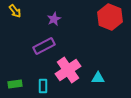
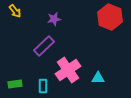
purple star: rotated 16 degrees clockwise
purple rectangle: rotated 15 degrees counterclockwise
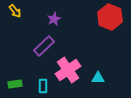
purple star: rotated 16 degrees counterclockwise
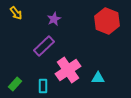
yellow arrow: moved 1 px right, 2 px down
red hexagon: moved 3 px left, 4 px down
green rectangle: rotated 40 degrees counterclockwise
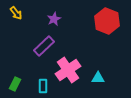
green rectangle: rotated 16 degrees counterclockwise
